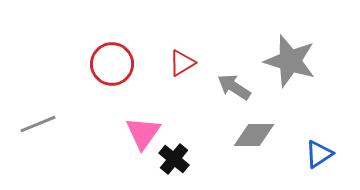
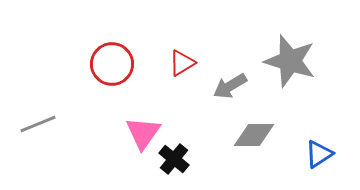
gray arrow: moved 4 px left, 1 px up; rotated 64 degrees counterclockwise
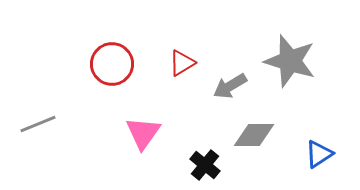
black cross: moved 31 px right, 6 px down
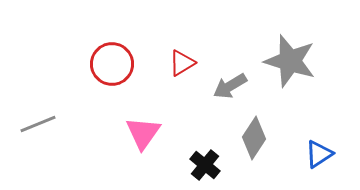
gray diamond: moved 3 px down; rotated 57 degrees counterclockwise
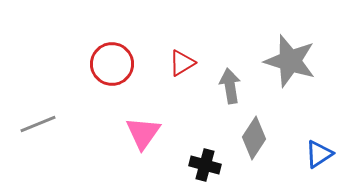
gray arrow: rotated 112 degrees clockwise
black cross: rotated 24 degrees counterclockwise
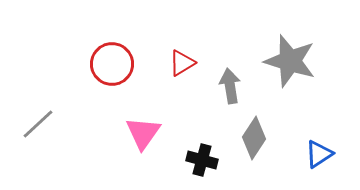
gray line: rotated 21 degrees counterclockwise
black cross: moved 3 px left, 5 px up
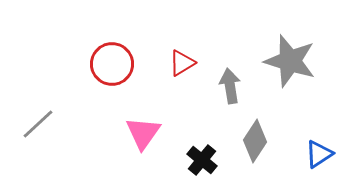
gray diamond: moved 1 px right, 3 px down
black cross: rotated 24 degrees clockwise
